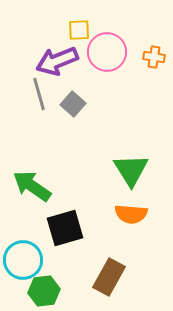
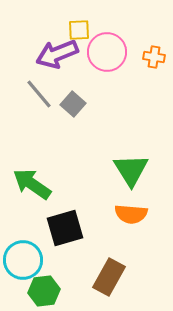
purple arrow: moved 7 px up
gray line: rotated 24 degrees counterclockwise
green arrow: moved 2 px up
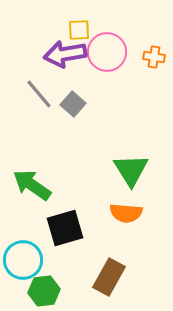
purple arrow: moved 8 px right; rotated 12 degrees clockwise
green arrow: moved 1 px down
orange semicircle: moved 5 px left, 1 px up
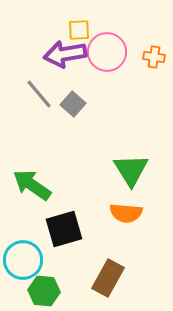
black square: moved 1 px left, 1 px down
brown rectangle: moved 1 px left, 1 px down
green hexagon: rotated 12 degrees clockwise
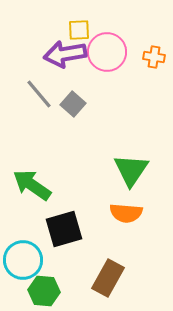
green triangle: rotated 6 degrees clockwise
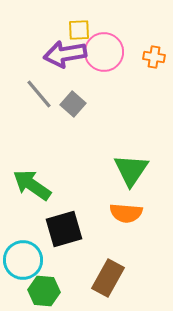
pink circle: moved 3 px left
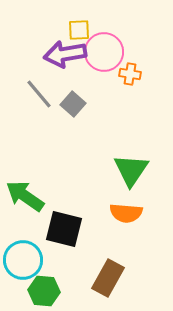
orange cross: moved 24 px left, 17 px down
green arrow: moved 7 px left, 11 px down
black square: rotated 30 degrees clockwise
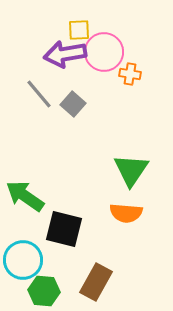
brown rectangle: moved 12 px left, 4 px down
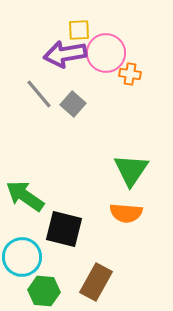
pink circle: moved 2 px right, 1 px down
cyan circle: moved 1 px left, 3 px up
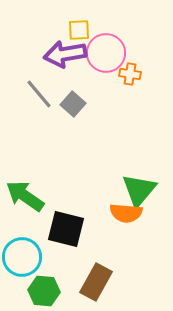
green triangle: moved 8 px right, 20 px down; rotated 6 degrees clockwise
black square: moved 2 px right
